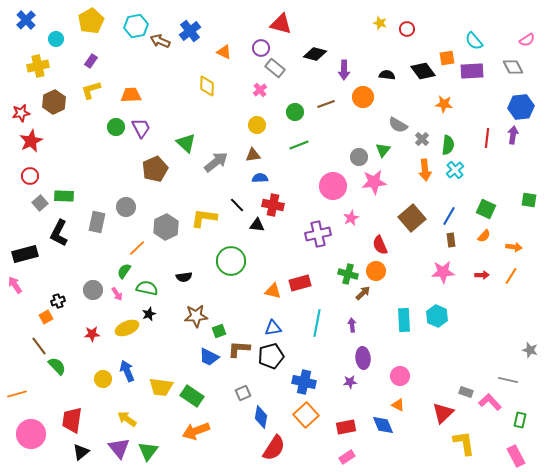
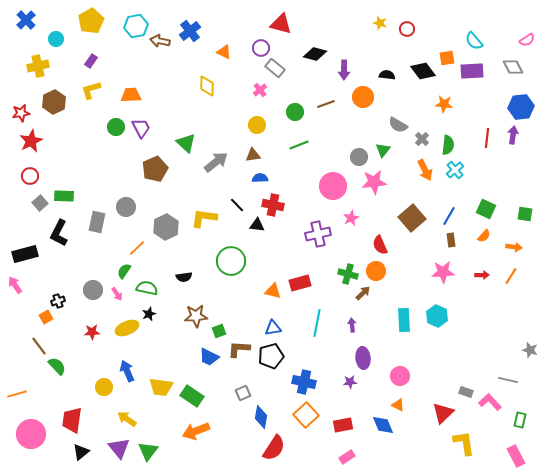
brown arrow at (160, 41): rotated 12 degrees counterclockwise
orange arrow at (425, 170): rotated 20 degrees counterclockwise
green square at (529, 200): moved 4 px left, 14 px down
red star at (92, 334): moved 2 px up
yellow circle at (103, 379): moved 1 px right, 8 px down
red rectangle at (346, 427): moved 3 px left, 2 px up
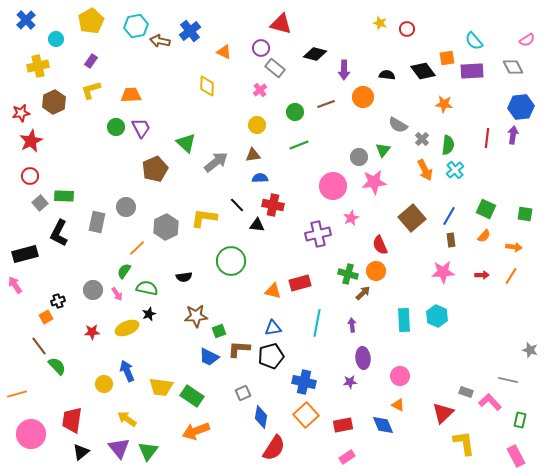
yellow circle at (104, 387): moved 3 px up
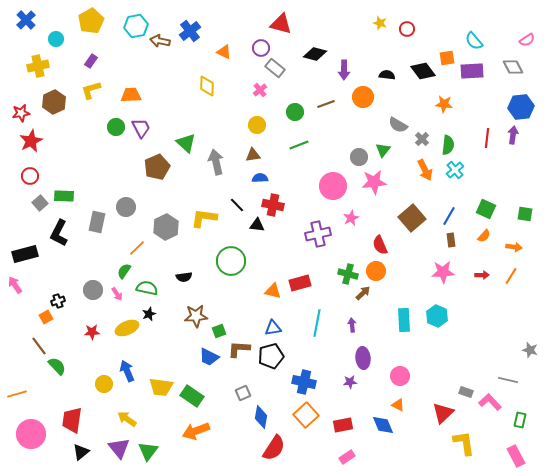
gray arrow at (216, 162): rotated 65 degrees counterclockwise
brown pentagon at (155, 169): moved 2 px right, 2 px up
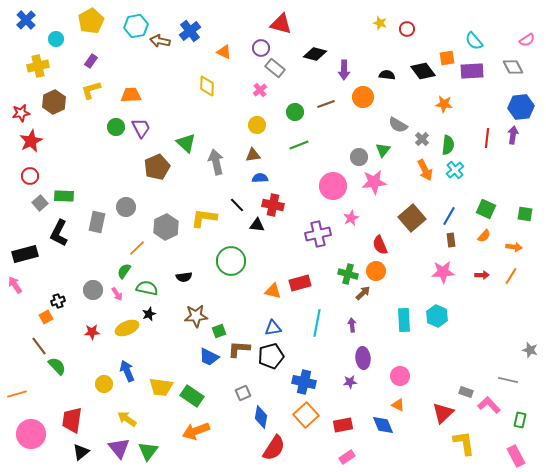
pink L-shape at (490, 402): moved 1 px left, 3 px down
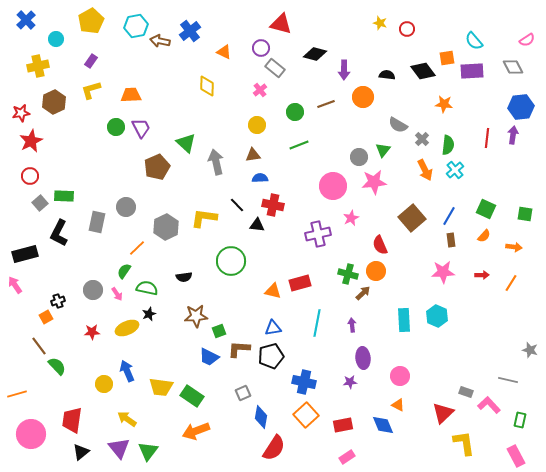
orange line at (511, 276): moved 7 px down
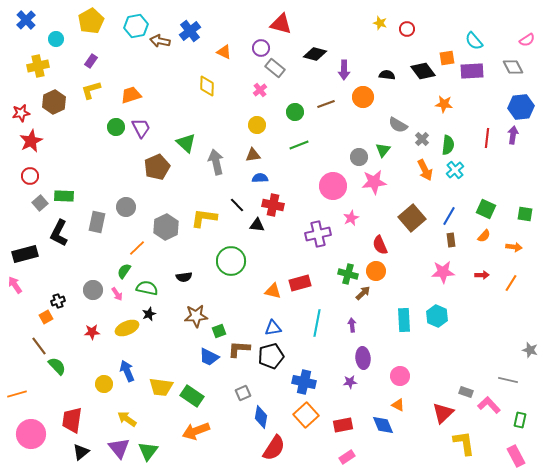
orange trapezoid at (131, 95): rotated 15 degrees counterclockwise
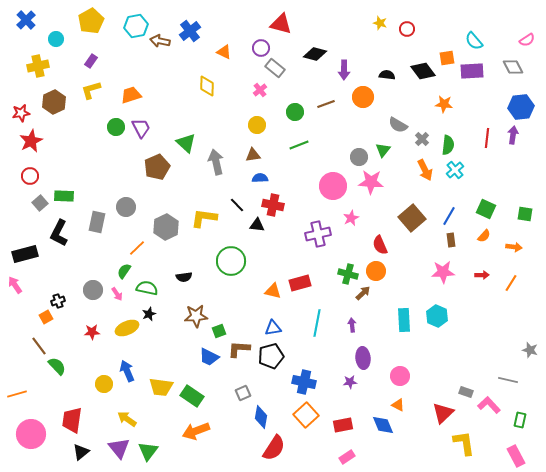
pink star at (374, 182): moved 3 px left; rotated 10 degrees clockwise
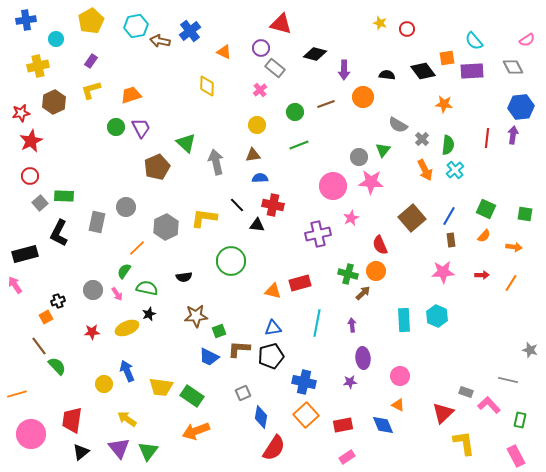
blue cross at (26, 20): rotated 36 degrees clockwise
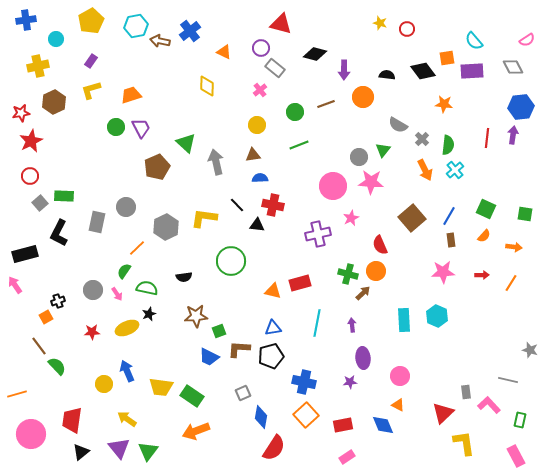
gray rectangle at (466, 392): rotated 64 degrees clockwise
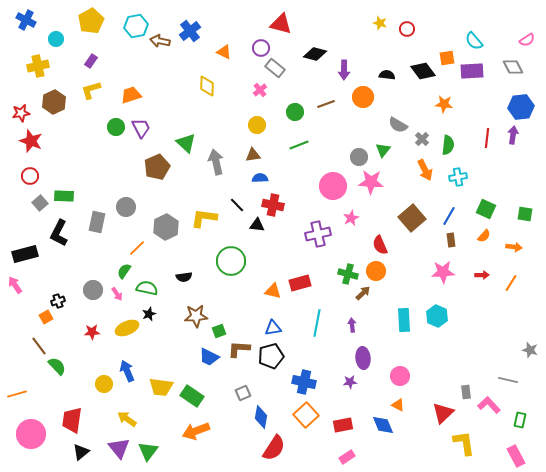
blue cross at (26, 20): rotated 36 degrees clockwise
red star at (31, 141): rotated 25 degrees counterclockwise
cyan cross at (455, 170): moved 3 px right, 7 px down; rotated 30 degrees clockwise
